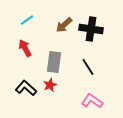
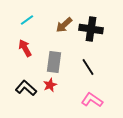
pink L-shape: moved 1 px up
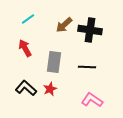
cyan line: moved 1 px right, 1 px up
black cross: moved 1 px left, 1 px down
black line: moved 1 px left; rotated 54 degrees counterclockwise
red star: moved 4 px down
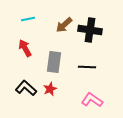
cyan line: rotated 24 degrees clockwise
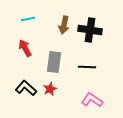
brown arrow: rotated 36 degrees counterclockwise
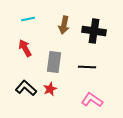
black cross: moved 4 px right, 1 px down
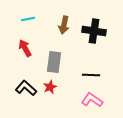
black line: moved 4 px right, 8 px down
red star: moved 2 px up
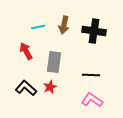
cyan line: moved 10 px right, 8 px down
red arrow: moved 1 px right, 3 px down
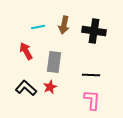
pink L-shape: rotated 60 degrees clockwise
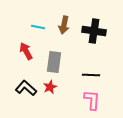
cyan line: rotated 24 degrees clockwise
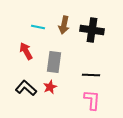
black cross: moved 2 px left, 1 px up
